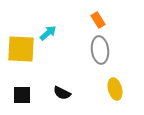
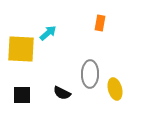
orange rectangle: moved 2 px right, 3 px down; rotated 42 degrees clockwise
gray ellipse: moved 10 px left, 24 px down; rotated 8 degrees clockwise
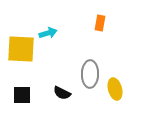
cyan arrow: rotated 24 degrees clockwise
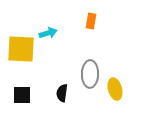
orange rectangle: moved 9 px left, 2 px up
black semicircle: rotated 72 degrees clockwise
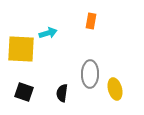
black square: moved 2 px right, 3 px up; rotated 18 degrees clockwise
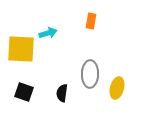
yellow ellipse: moved 2 px right, 1 px up; rotated 30 degrees clockwise
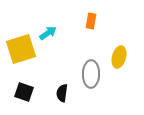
cyan arrow: rotated 18 degrees counterclockwise
yellow square: rotated 20 degrees counterclockwise
gray ellipse: moved 1 px right
yellow ellipse: moved 2 px right, 31 px up
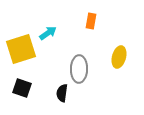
gray ellipse: moved 12 px left, 5 px up
black square: moved 2 px left, 4 px up
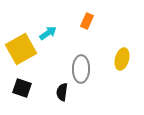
orange rectangle: moved 4 px left; rotated 14 degrees clockwise
yellow square: rotated 12 degrees counterclockwise
yellow ellipse: moved 3 px right, 2 px down
gray ellipse: moved 2 px right
black semicircle: moved 1 px up
